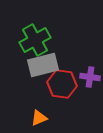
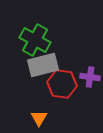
green cross: rotated 32 degrees counterclockwise
orange triangle: rotated 36 degrees counterclockwise
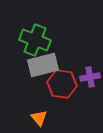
green cross: rotated 8 degrees counterclockwise
purple cross: rotated 18 degrees counterclockwise
orange triangle: rotated 12 degrees counterclockwise
